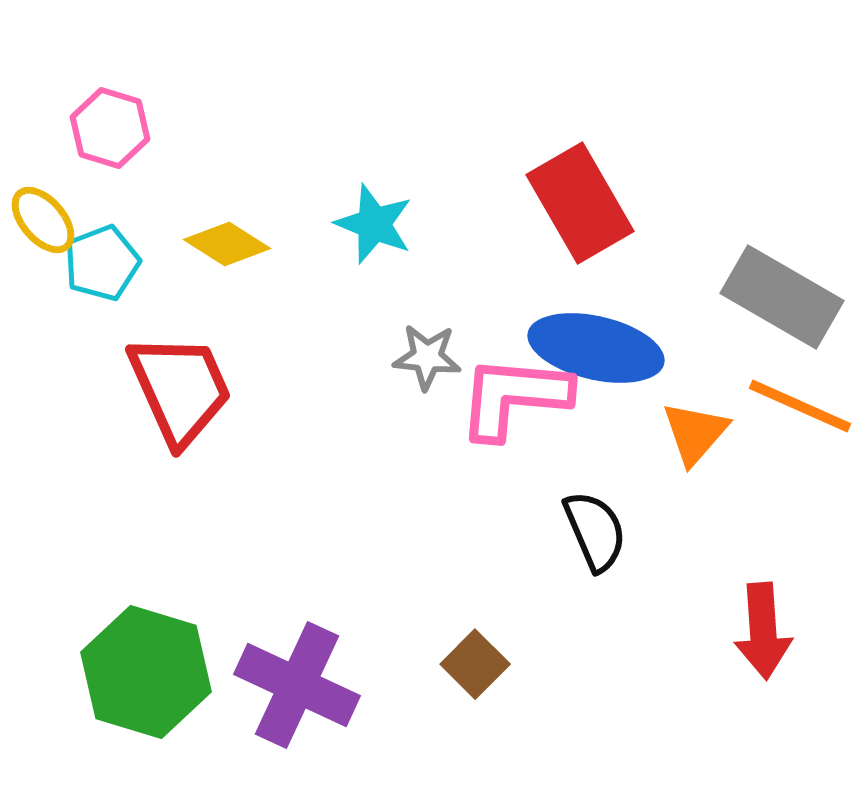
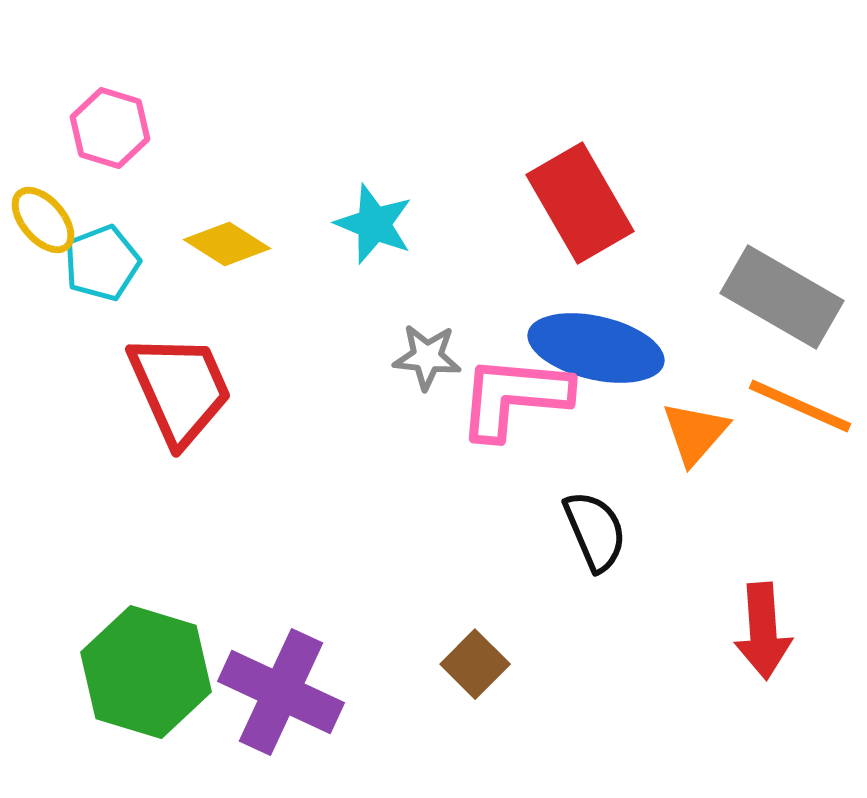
purple cross: moved 16 px left, 7 px down
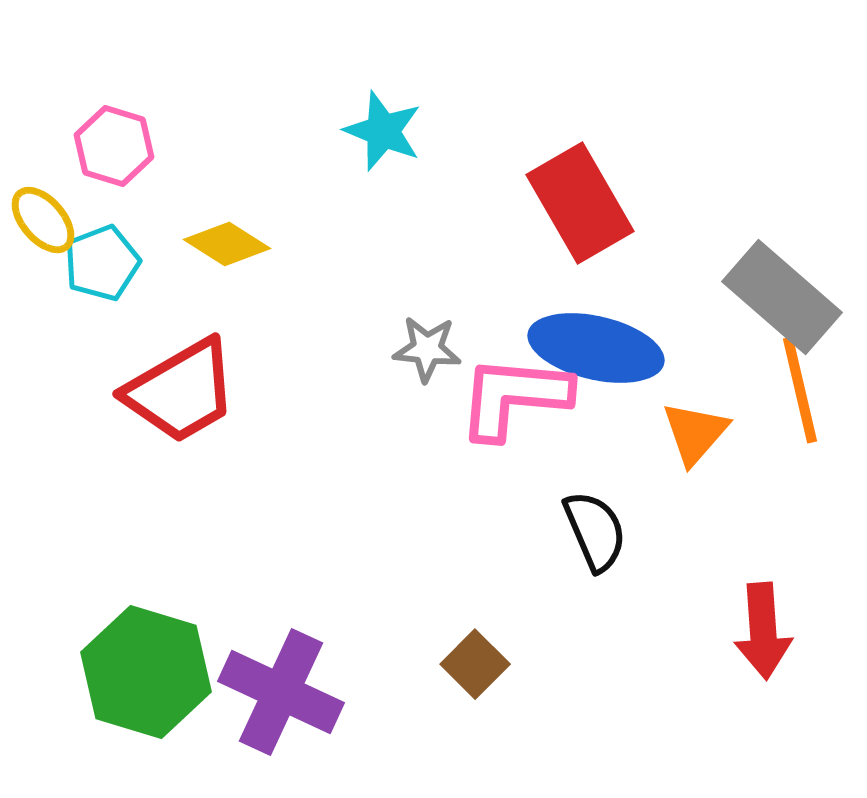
pink hexagon: moved 4 px right, 18 px down
cyan star: moved 9 px right, 93 px up
gray rectangle: rotated 11 degrees clockwise
gray star: moved 8 px up
red trapezoid: moved 1 px right, 2 px down; rotated 84 degrees clockwise
orange line: moved 16 px up; rotated 53 degrees clockwise
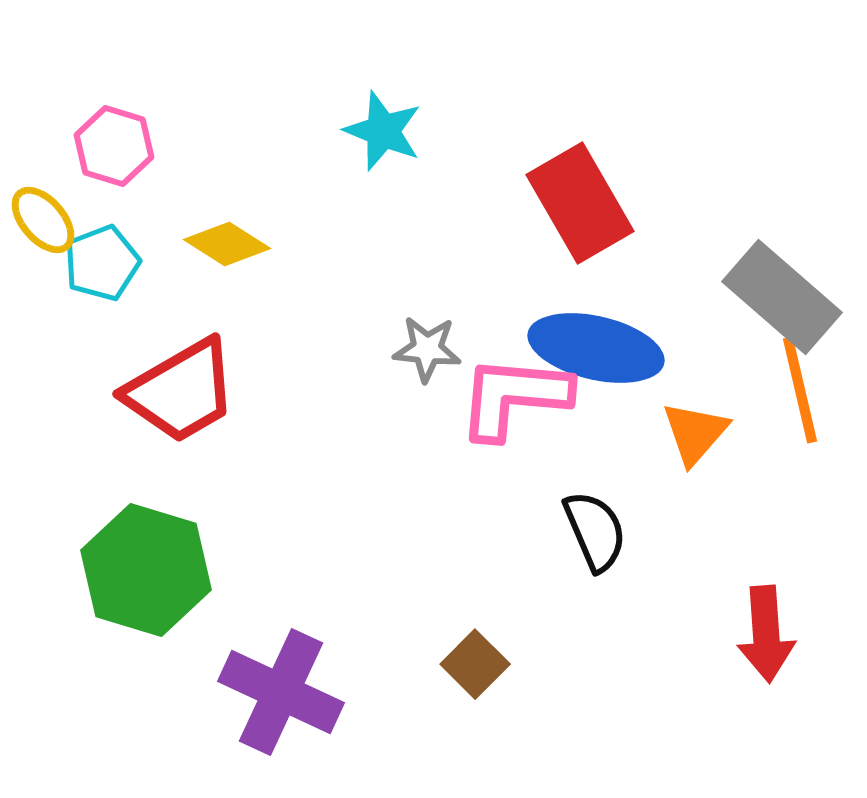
red arrow: moved 3 px right, 3 px down
green hexagon: moved 102 px up
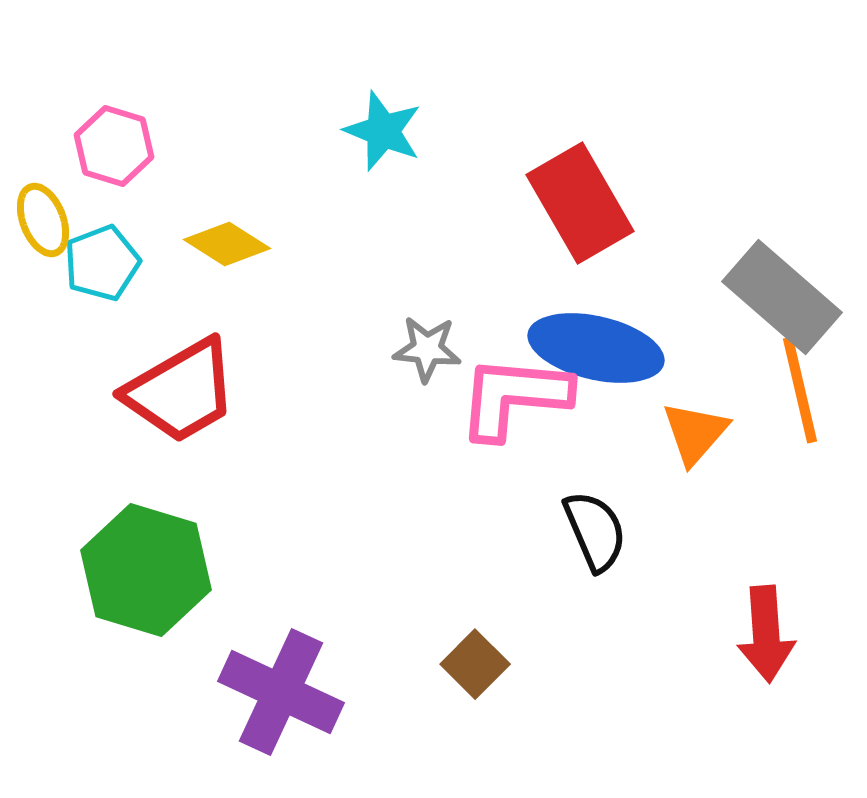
yellow ellipse: rotated 20 degrees clockwise
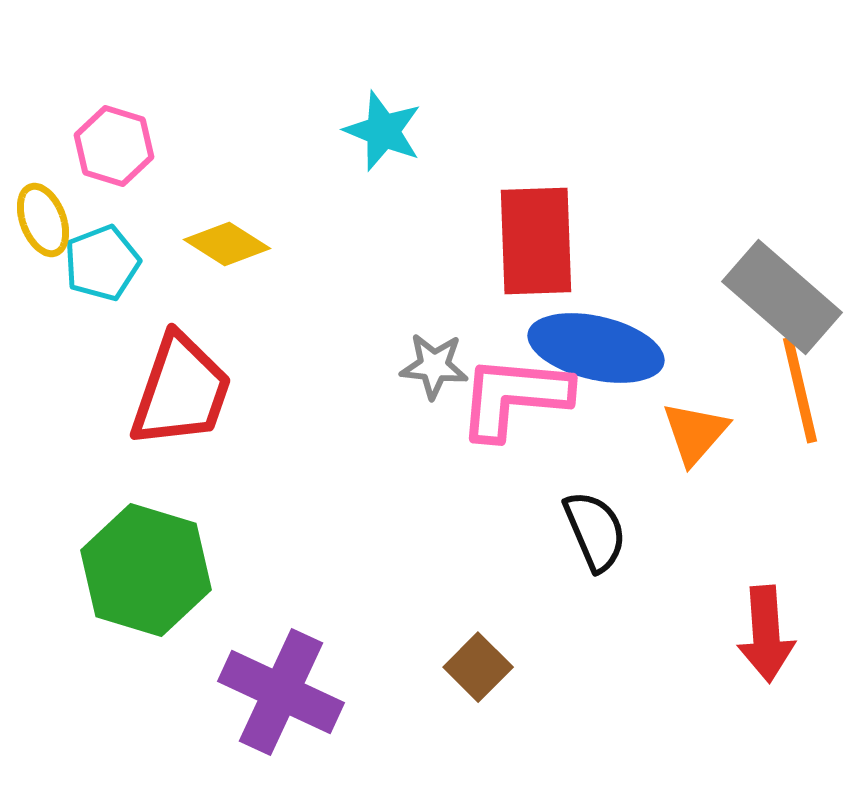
red rectangle: moved 44 px left, 38 px down; rotated 28 degrees clockwise
gray star: moved 7 px right, 17 px down
red trapezoid: rotated 41 degrees counterclockwise
brown square: moved 3 px right, 3 px down
